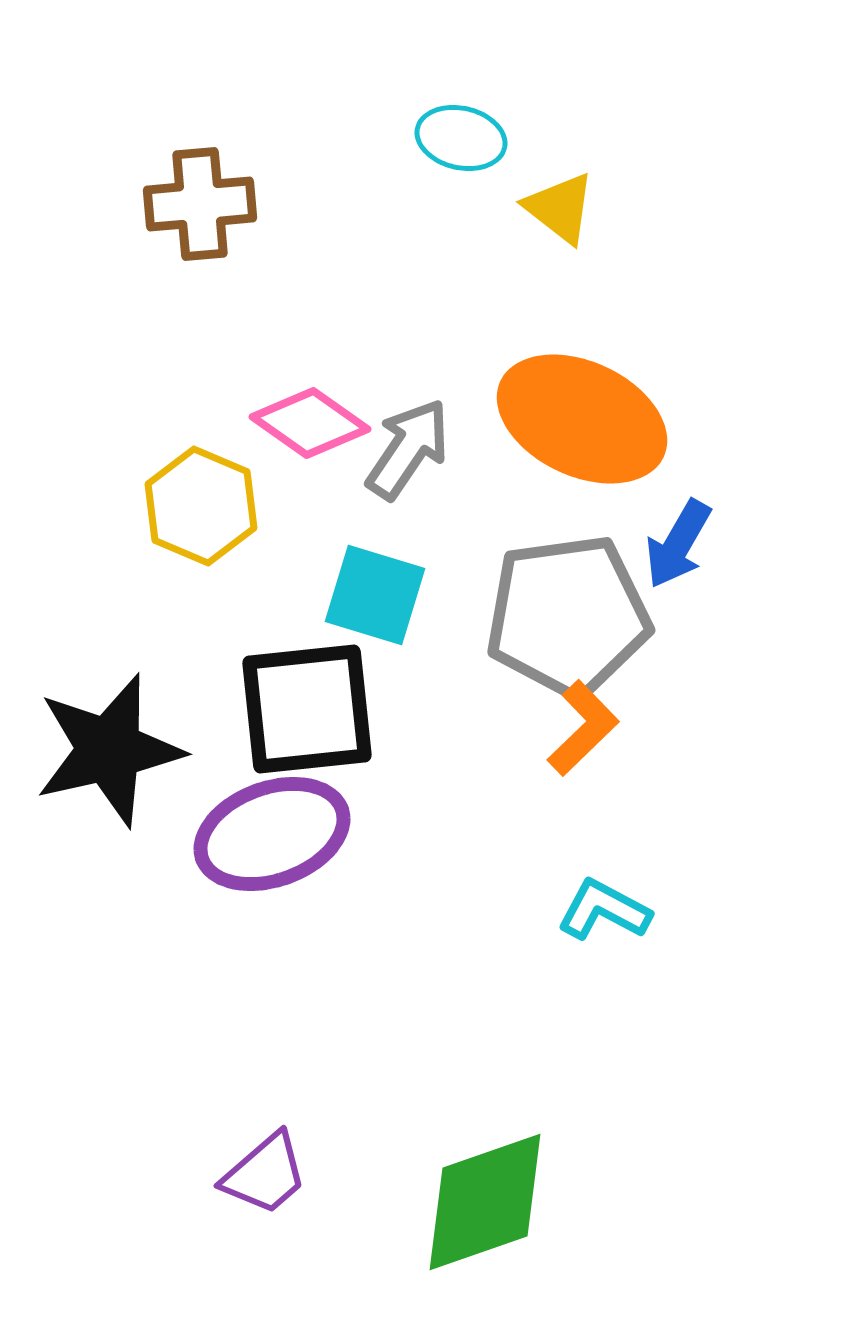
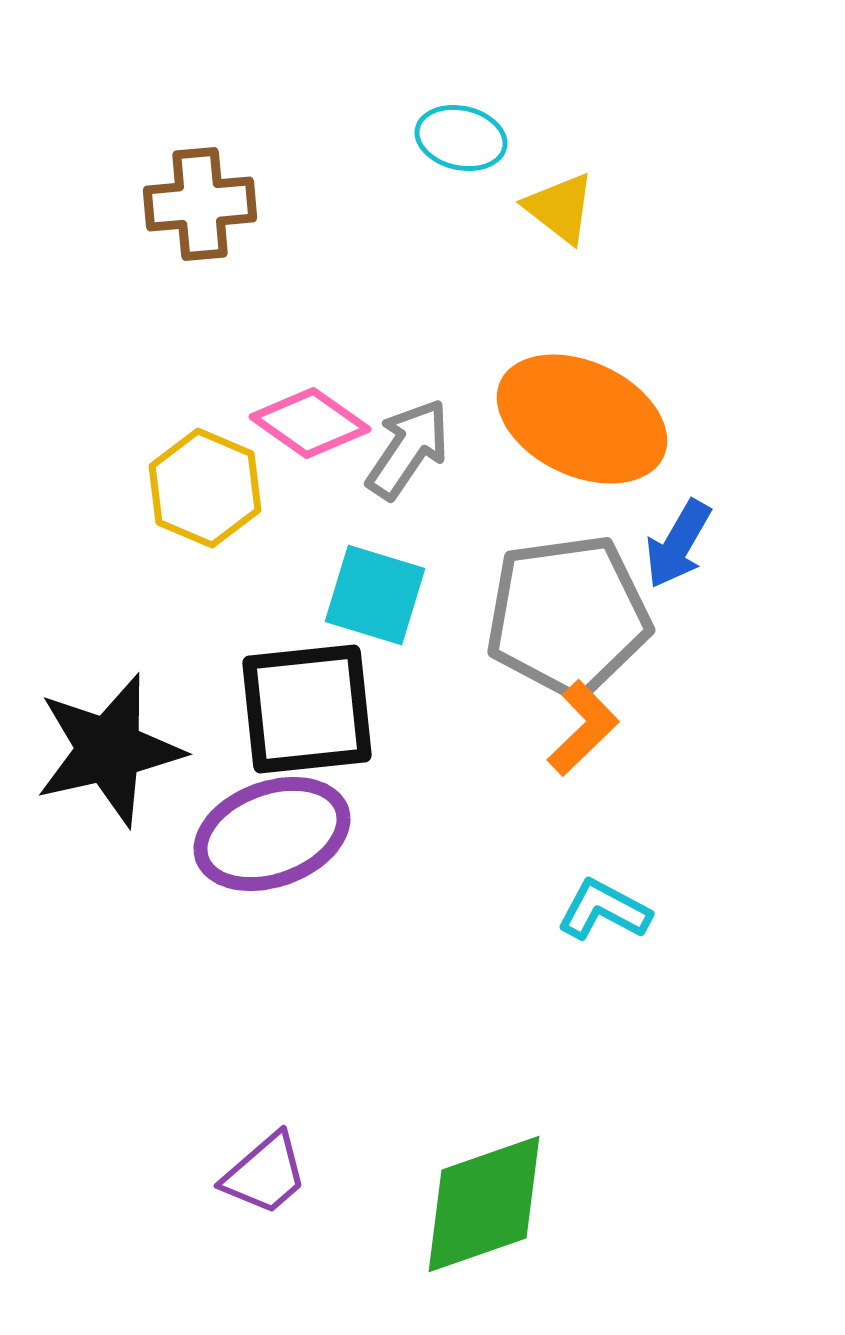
yellow hexagon: moved 4 px right, 18 px up
green diamond: moved 1 px left, 2 px down
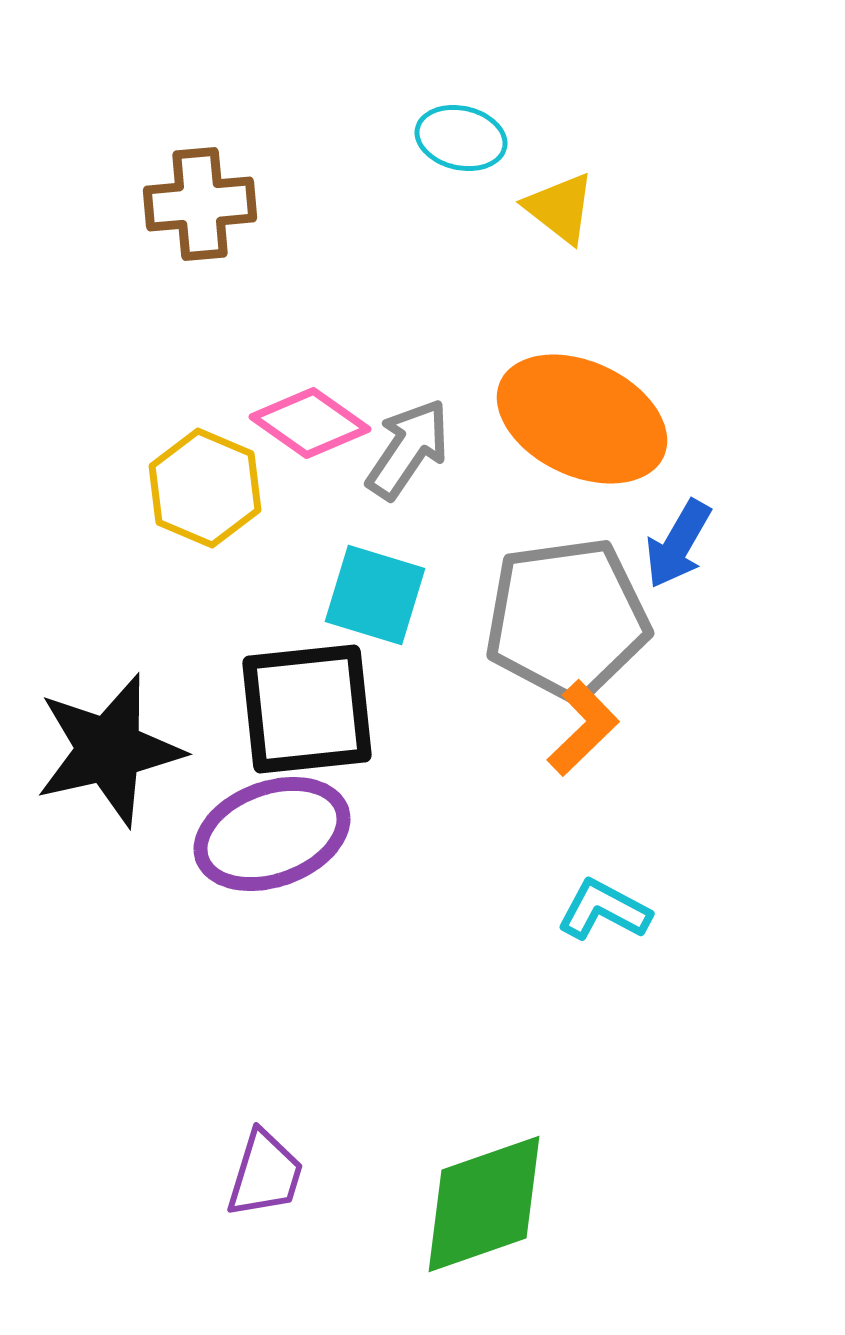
gray pentagon: moved 1 px left, 3 px down
purple trapezoid: rotated 32 degrees counterclockwise
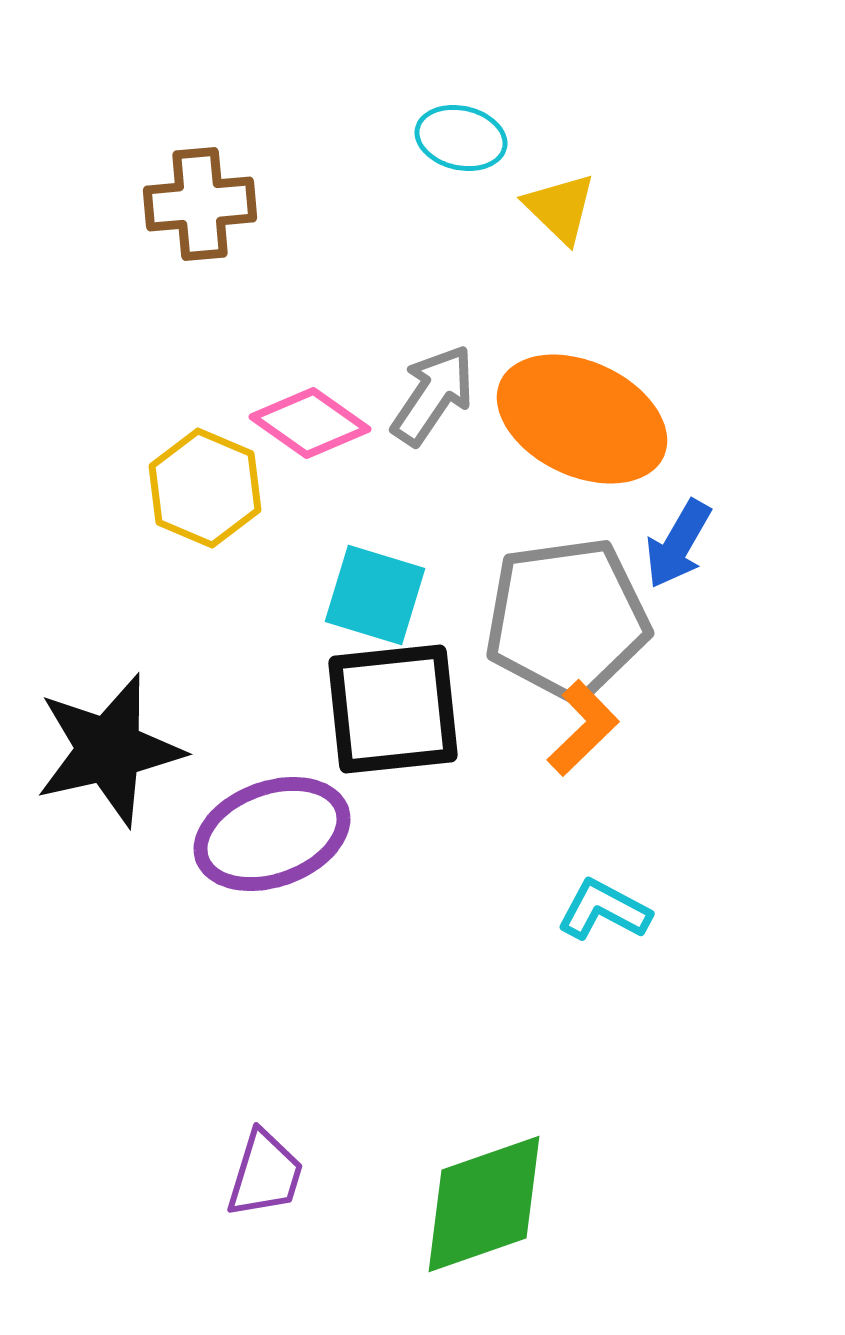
yellow triangle: rotated 6 degrees clockwise
gray arrow: moved 25 px right, 54 px up
black square: moved 86 px right
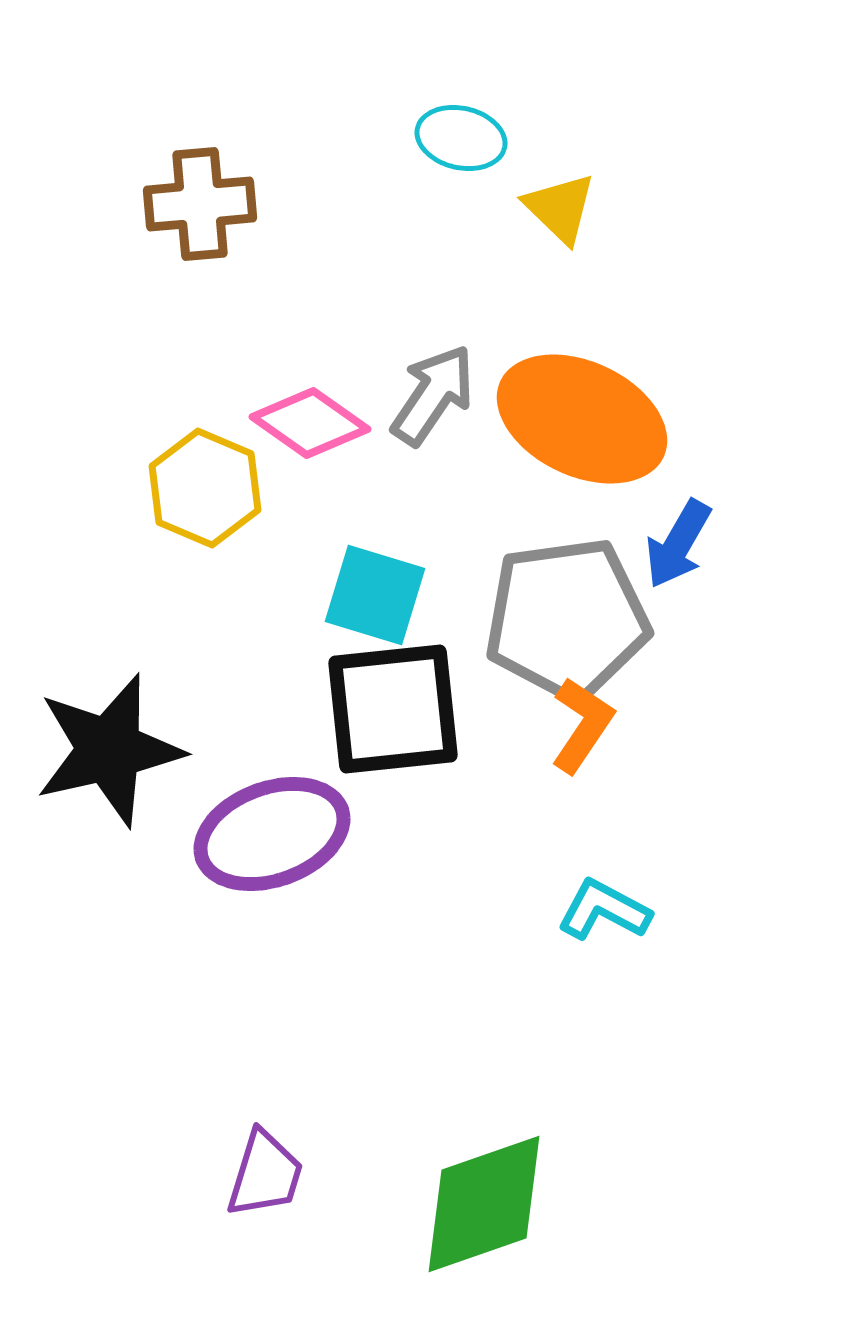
orange L-shape: moved 1 px left, 3 px up; rotated 12 degrees counterclockwise
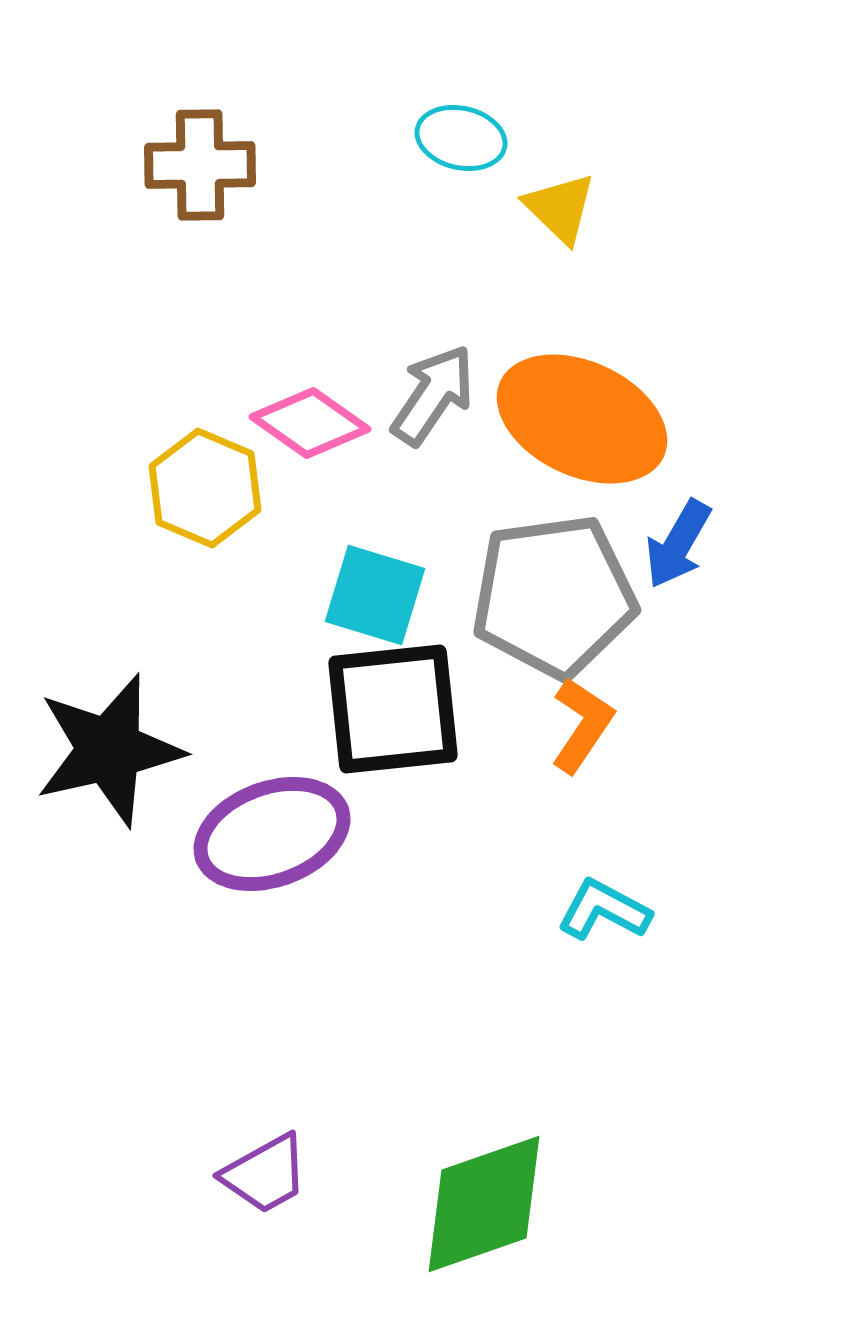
brown cross: moved 39 px up; rotated 4 degrees clockwise
gray pentagon: moved 13 px left, 23 px up
purple trapezoid: rotated 44 degrees clockwise
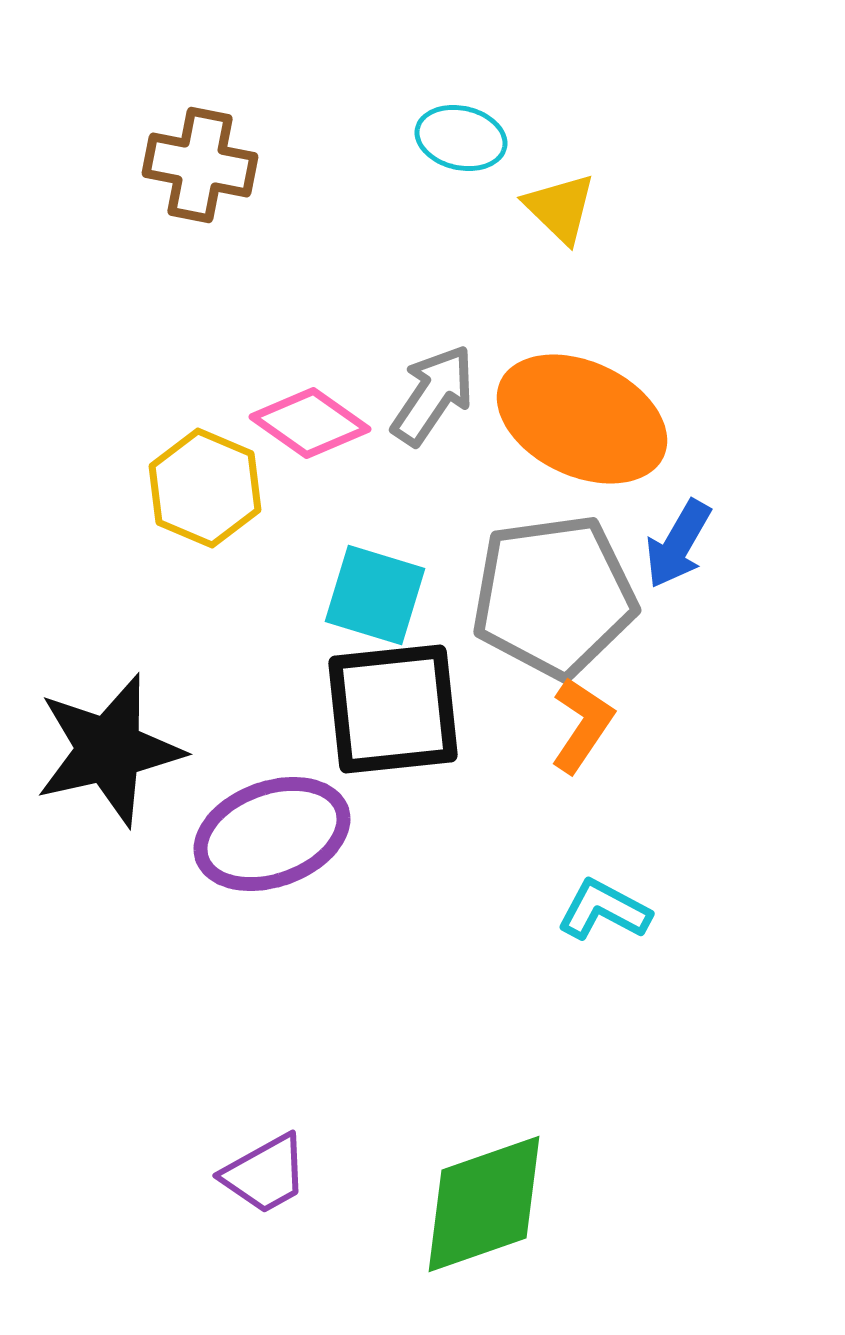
brown cross: rotated 12 degrees clockwise
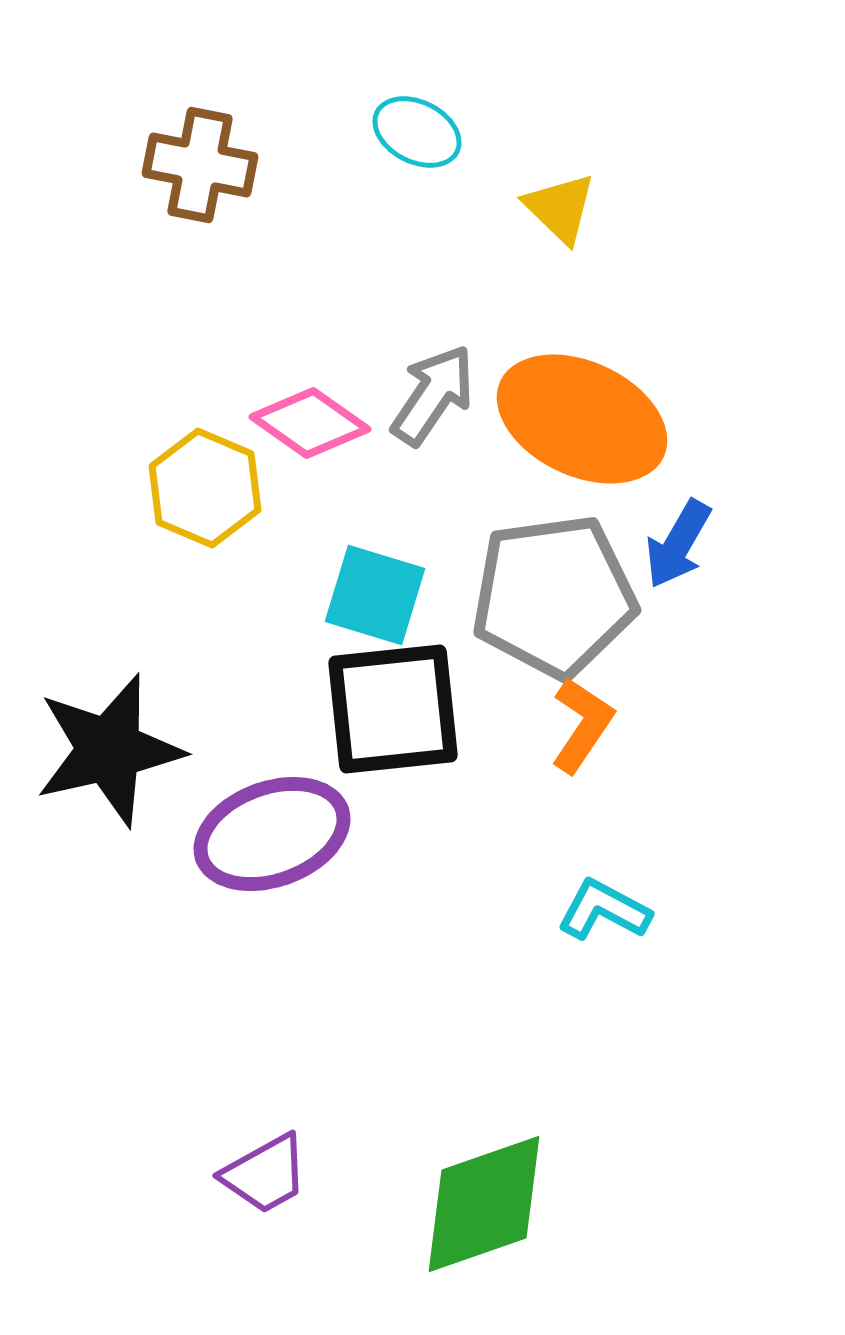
cyan ellipse: moved 44 px left, 6 px up; rotated 14 degrees clockwise
